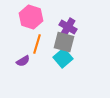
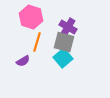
orange line: moved 2 px up
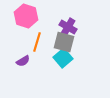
pink hexagon: moved 5 px left, 1 px up
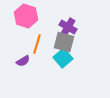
orange line: moved 2 px down
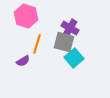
purple cross: moved 2 px right, 1 px down
cyan square: moved 11 px right
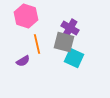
orange line: rotated 30 degrees counterclockwise
cyan square: rotated 24 degrees counterclockwise
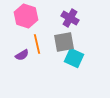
purple cross: moved 10 px up
gray square: rotated 25 degrees counterclockwise
purple semicircle: moved 1 px left, 6 px up
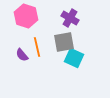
orange line: moved 3 px down
purple semicircle: rotated 80 degrees clockwise
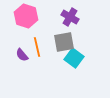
purple cross: moved 1 px up
cyan square: rotated 12 degrees clockwise
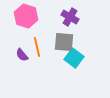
gray square: rotated 15 degrees clockwise
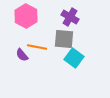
pink hexagon: rotated 10 degrees clockwise
gray square: moved 3 px up
orange line: rotated 66 degrees counterclockwise
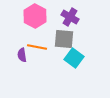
pink hexagon: moved 9 px right
purple semicircle: rotated 32 degrees clockwise
